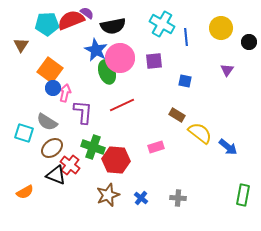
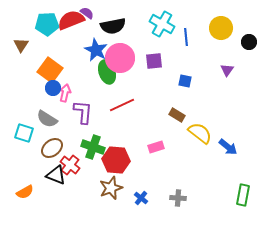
gray semicircle: moved 3 px up
brown star: moved 3 px right, 7 px up
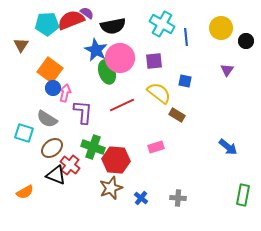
black circle: moved 3 px left, 1 px up
yellow semicircle: moved 41 px left, 40 px up
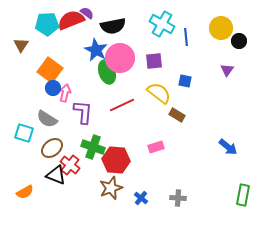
black circle: moved 7 px left
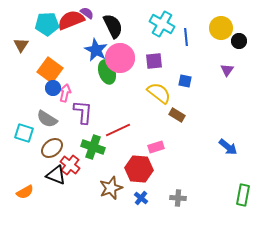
black semicircle: rotated 105 degrees counterclockwise
red line: moved 4 px left, 25 px down
red hexagon: moved 23 px right, 9 px down
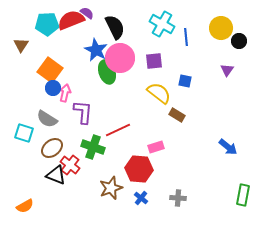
black semicircle: moved 2 px right, 1 px down
orange semicircle: moved 14 px down
